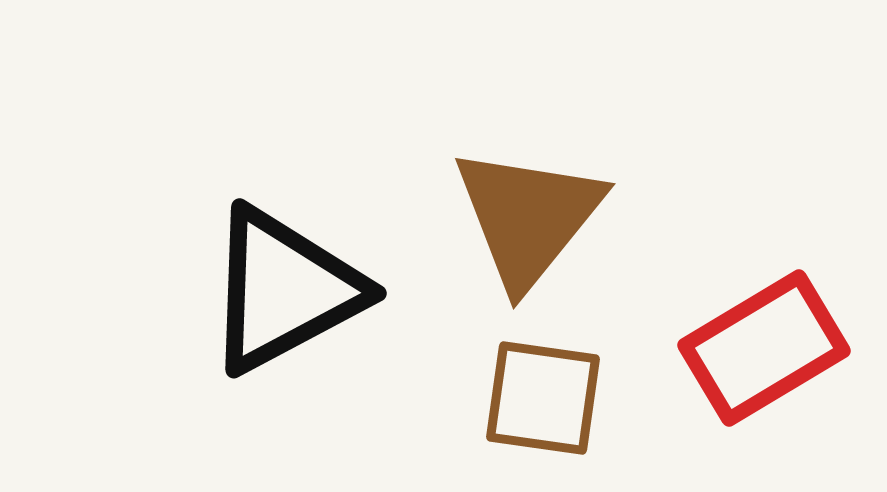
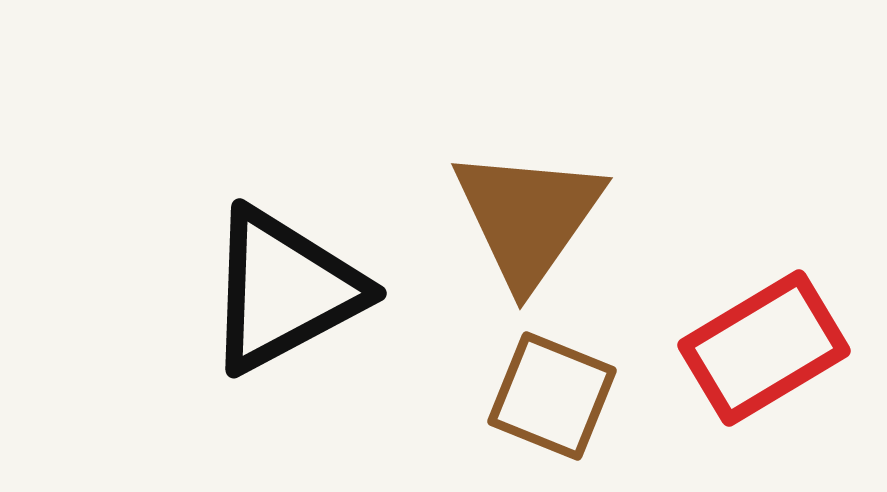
brown triangle: rotated 4 degrees counterclockwise
brown square: moved 9 px right, 2 px up; rotated 14 degrees clockwise
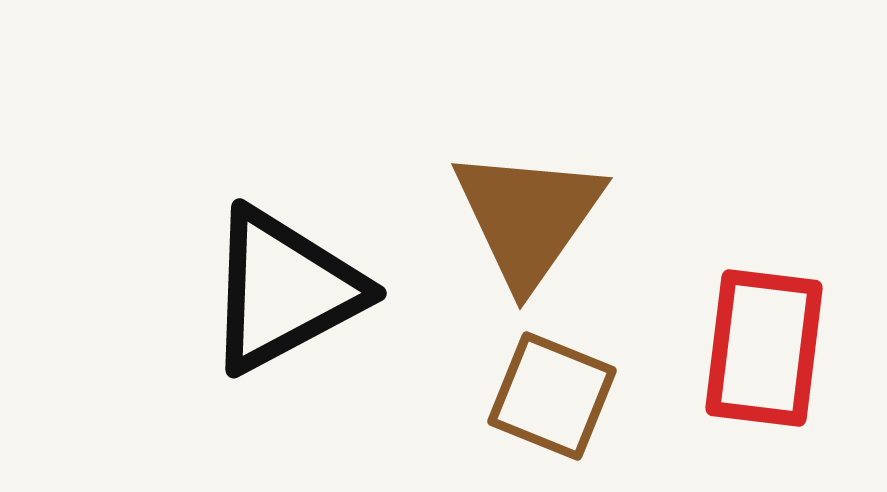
red rectangle: rotated 52 degrees counterclockwise
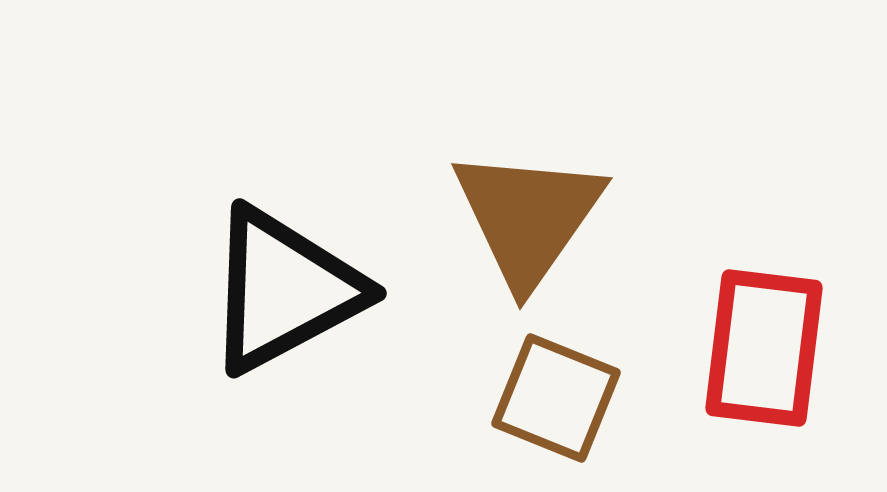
brown square: moved 4 px right, 2 px down
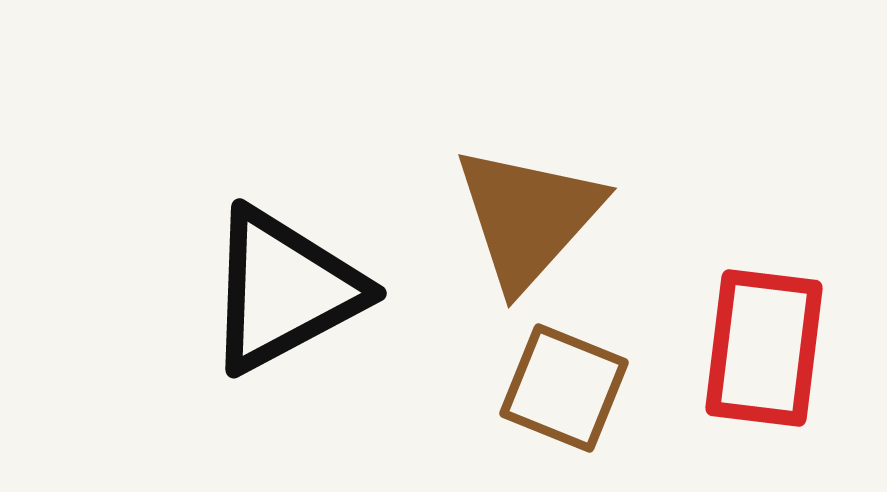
brown triangle: rotated 7 degrees clockwise
brown square: moved 8 px right, 10 px up
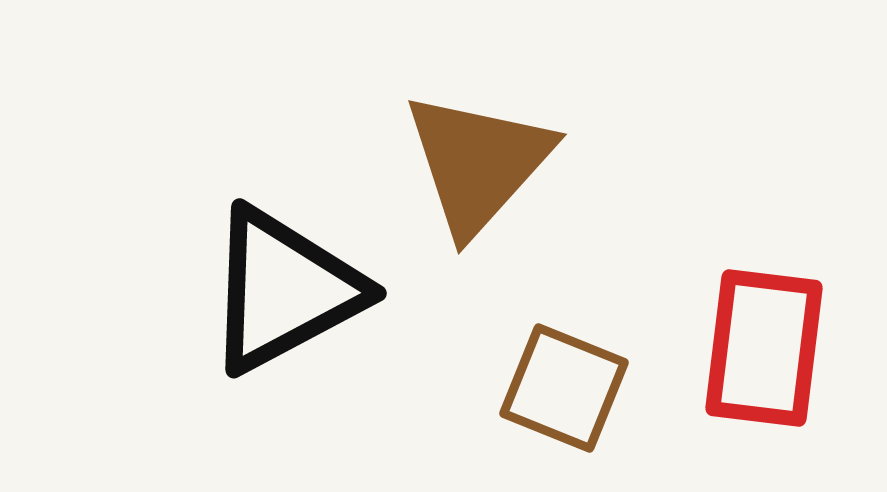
brown triangle: moved 50 px left, 54 px up
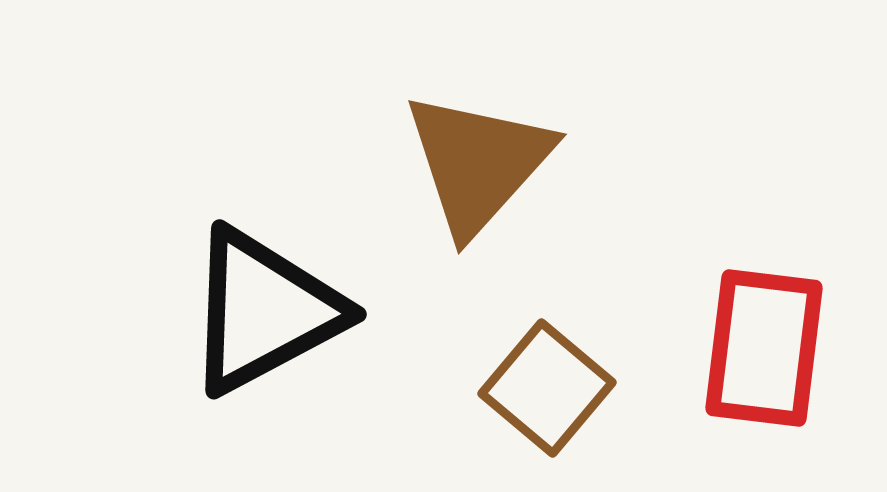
black triangle: moved 20 px left, 21 px down
brown square: moved 17 px left; rotated 18 degrees clockwise
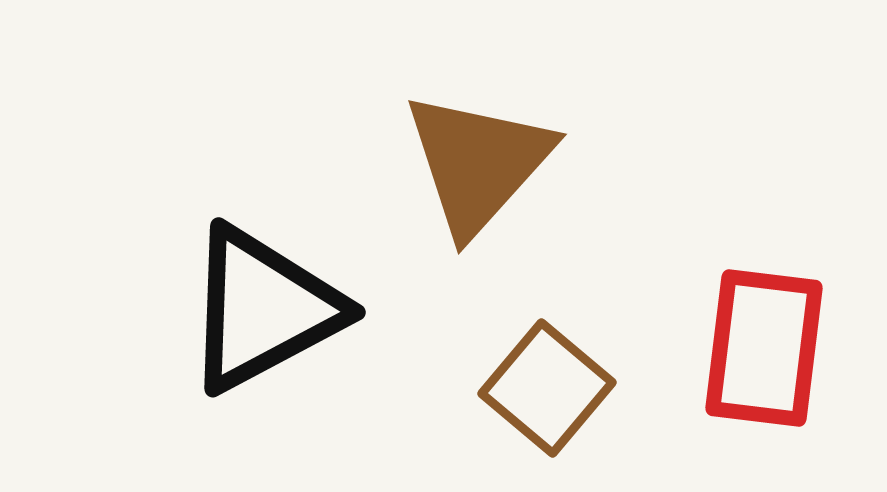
black triangle: moved 1 px left, 2 px up
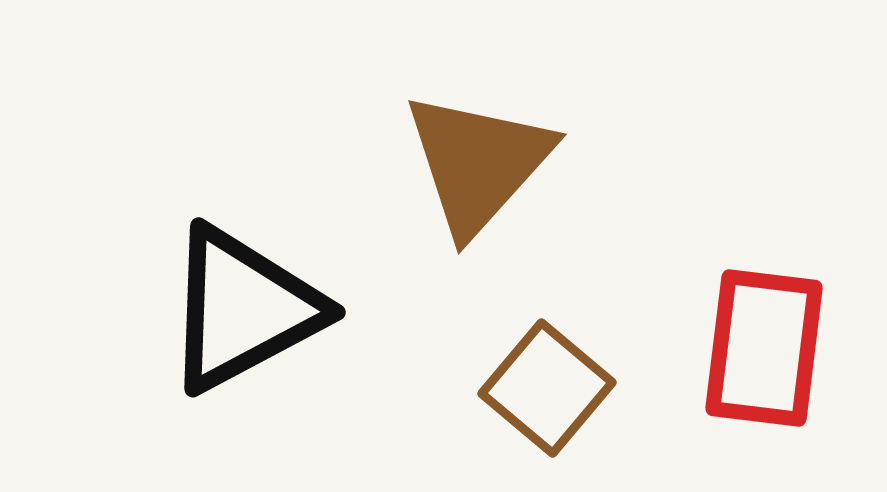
black triangle: moved 20 px left
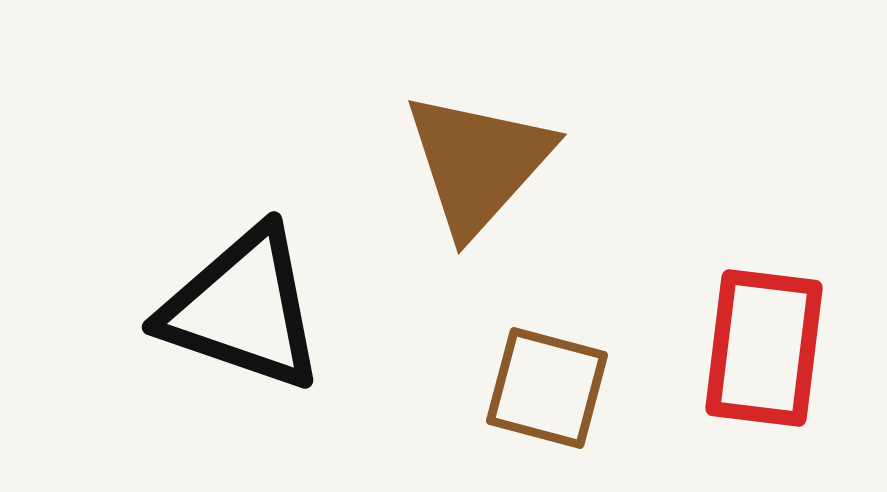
black triangle: rotated 47 degrees clockwise
brown square: rotated 25 degrees counterclockwise
